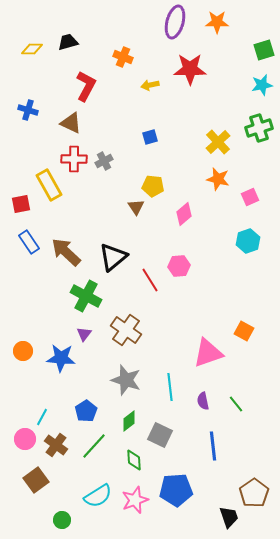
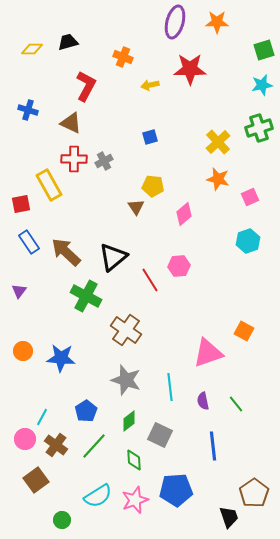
purple triangle at (84, 334): moved 65 px left, 43 px up
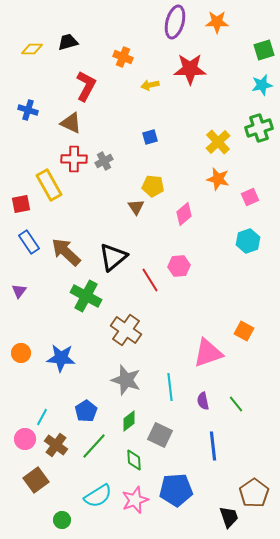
orange circle at (23, 351): moved 2 px left, 2 px down
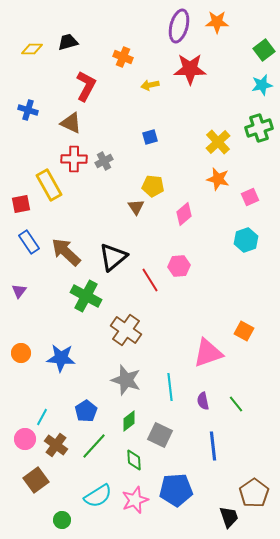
purple ellipse at (175, 22): moved 4 px right, 4 px down
green square at (264, 50): rotated 20 degrees counterclockwise
cyan hexagon at (248, 241): moved 2 px left, 1 px up
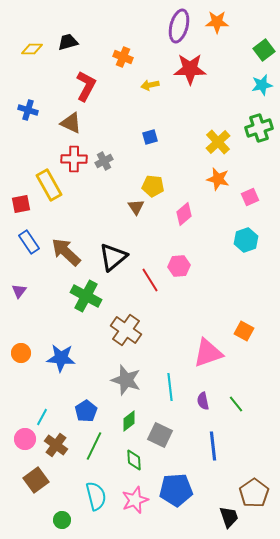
green line at (94, 446): rotated 16 degrees counterclockwise
cyan semicircle at (98, 496): moved 2 px left; rotated 72 degrees counterclockwise
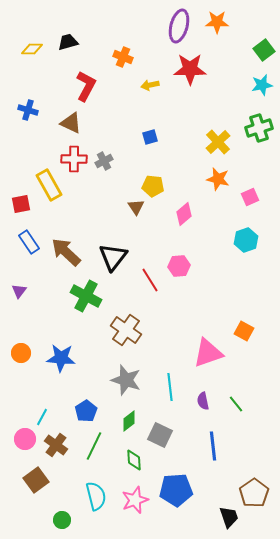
black triangle at (113, 257): rotated 12 degrees counterclockwise
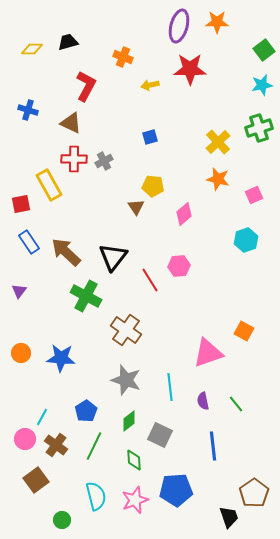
pink square at (250, 197): moved 4 px right, 2 px up
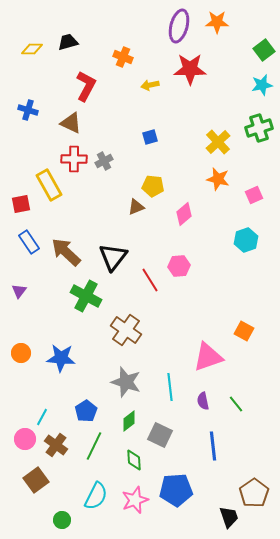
brown triangle at (136, 207): rotated 42 degrees clockwise
pink triangle at (208, 353): moved 4 px down
gray star at (126, 380): moved 2 px down
cyan semicircle at (96, 496): rotated 40 degrees clockwise
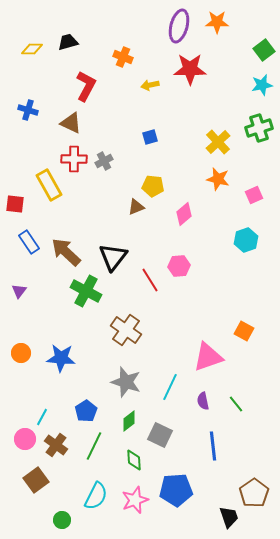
red square at (21, 204): moved 6 px left; rotated 18 degrees clockwise
green cross at (86, 296): moved 5 px up
cyan line at (170, 387): rotated 32 degrees clockwise
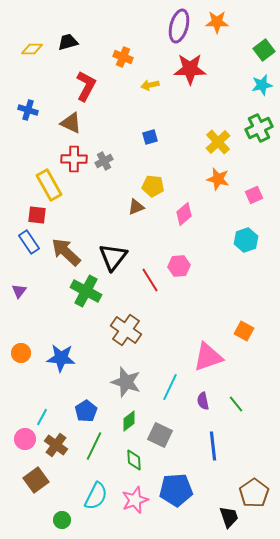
green cross at (259, 128): rotated 8 degrees counterclockwise
red square at (15, 204): moved 22 px right, 11 px down
